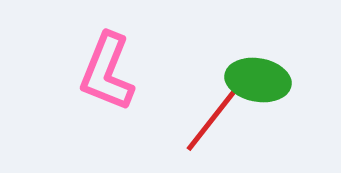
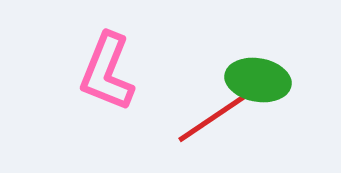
red line: rotated 18 degrees clockwise
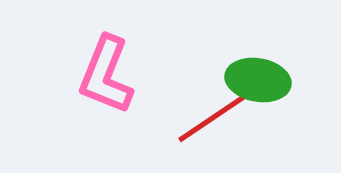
pink L-shape: moved 1 px left, 3 px down
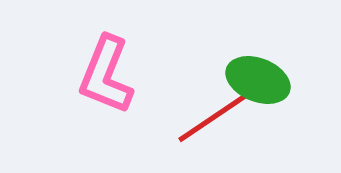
green ellipse: rotated 12 degrees clockwise
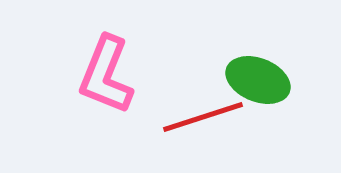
red line: moved 11 px left; rotated 16 degrees clockwise
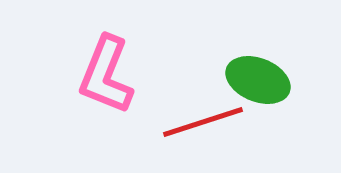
red line: moved 5 px down
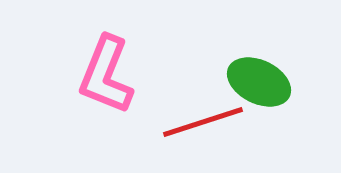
green ellipse: moved 1 px right, 2 px down; rotated 4 degrees clockwise
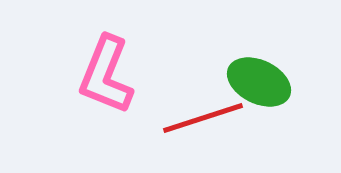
red line: moved 4 px up
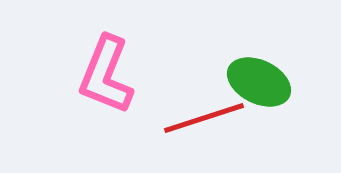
red line: moved 1 px right
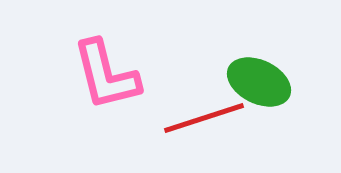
pink L-shape: rotated 36 degrees counterclockwise
